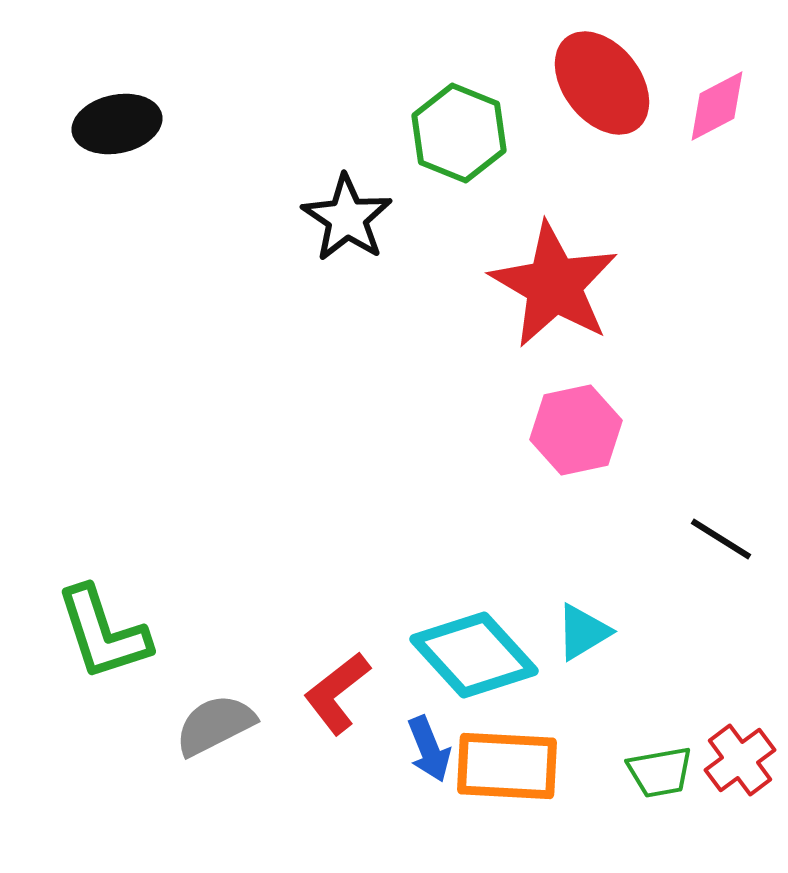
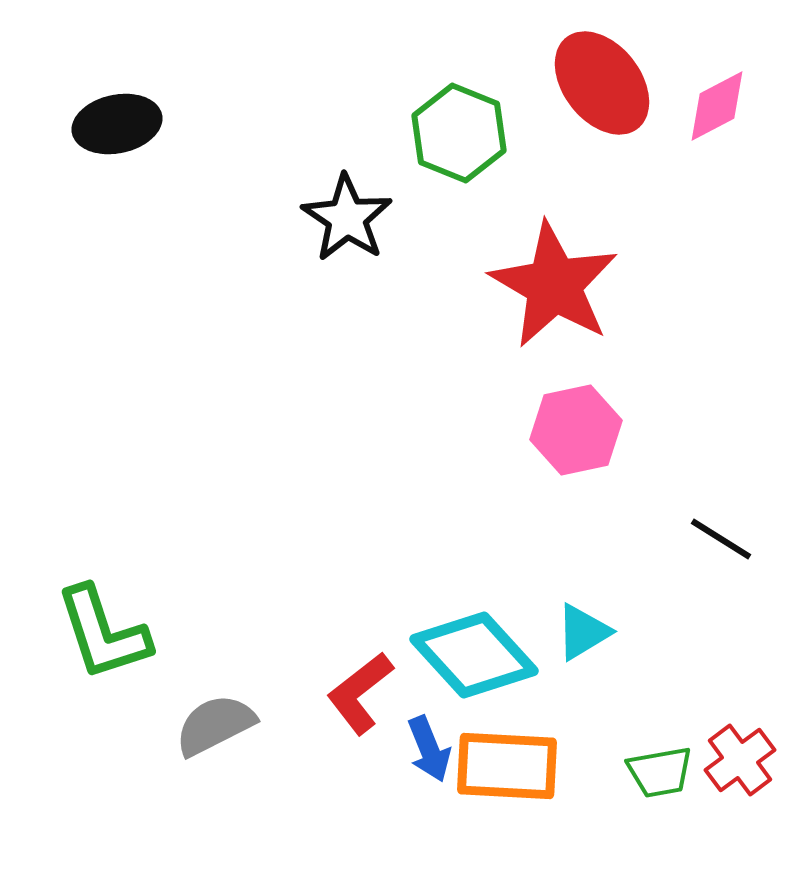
red L-shape: moved 23 px right
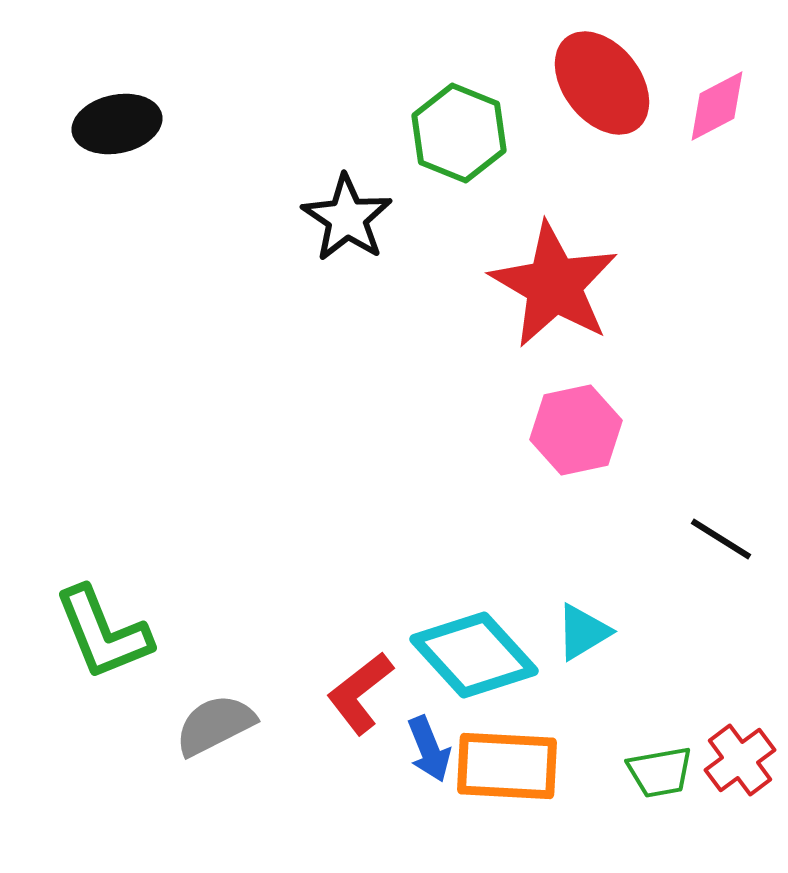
green L-shape: rotated 4 degrees counterclockwise
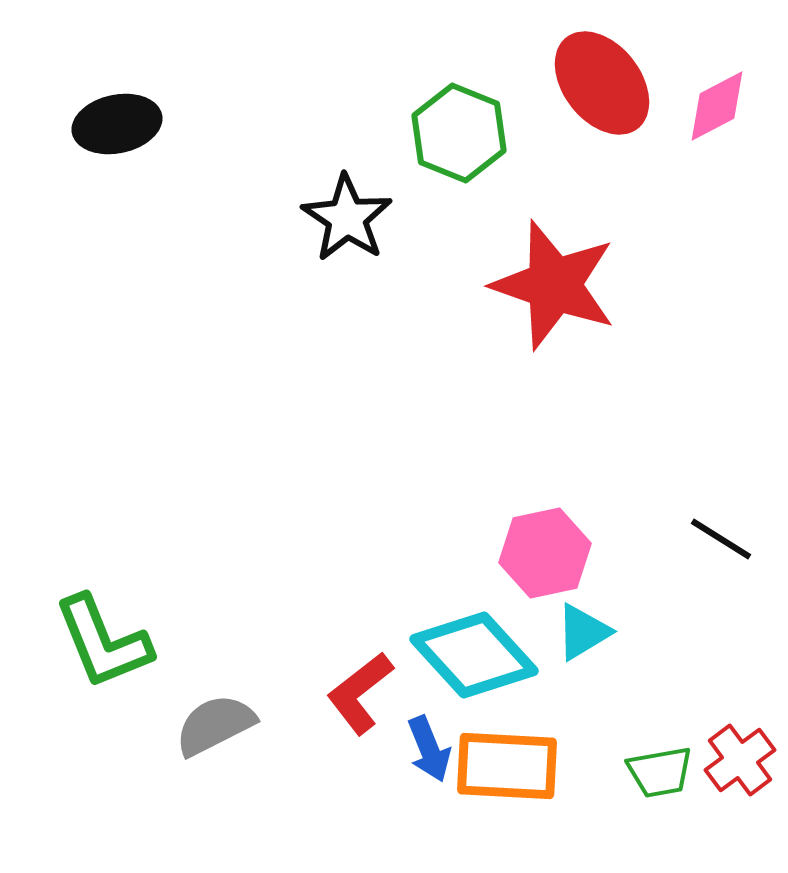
red star: rotated 11 degrees counterclockwise
pink hexagon: moved 31 px left, 123 px down
green L-shape: moved 9 px down
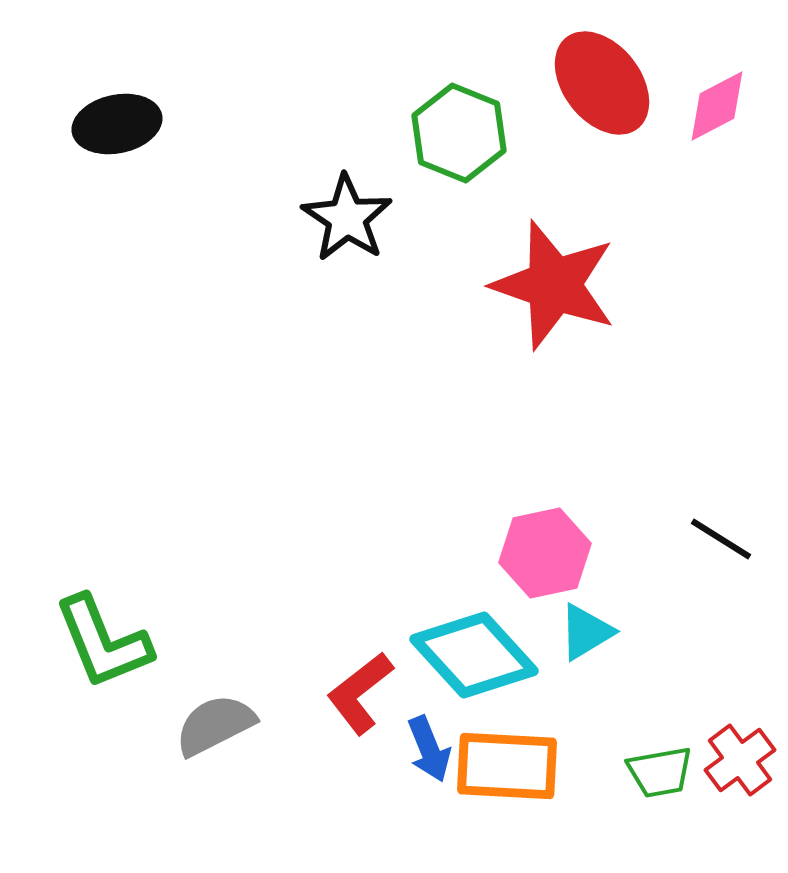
cyan triangle: moved 3 px right
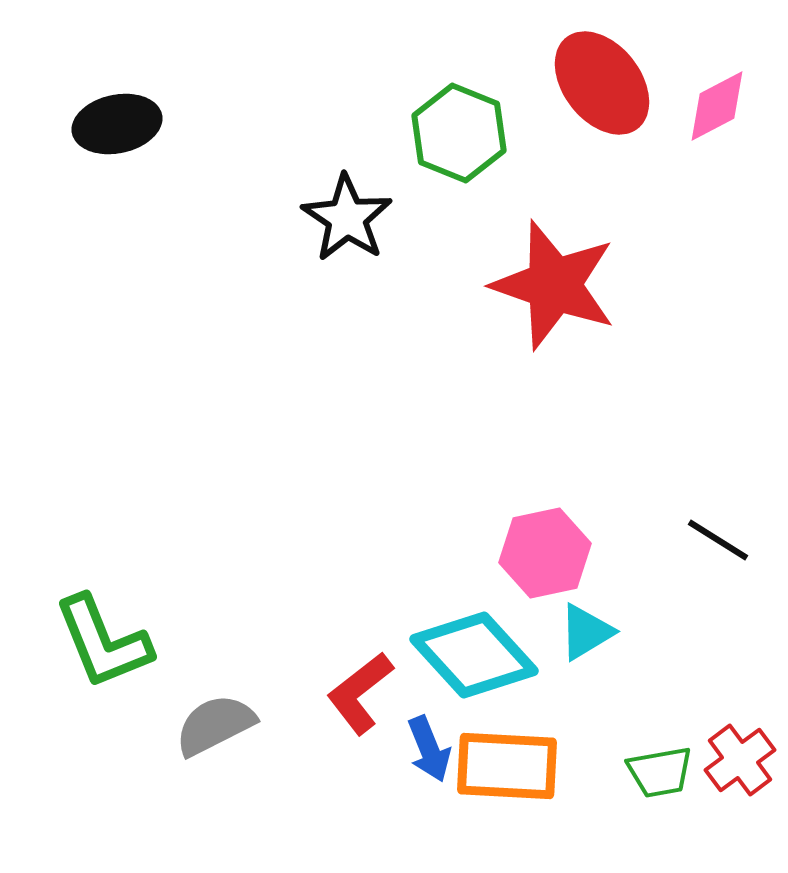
black line: moved 3 px left, 1 px down
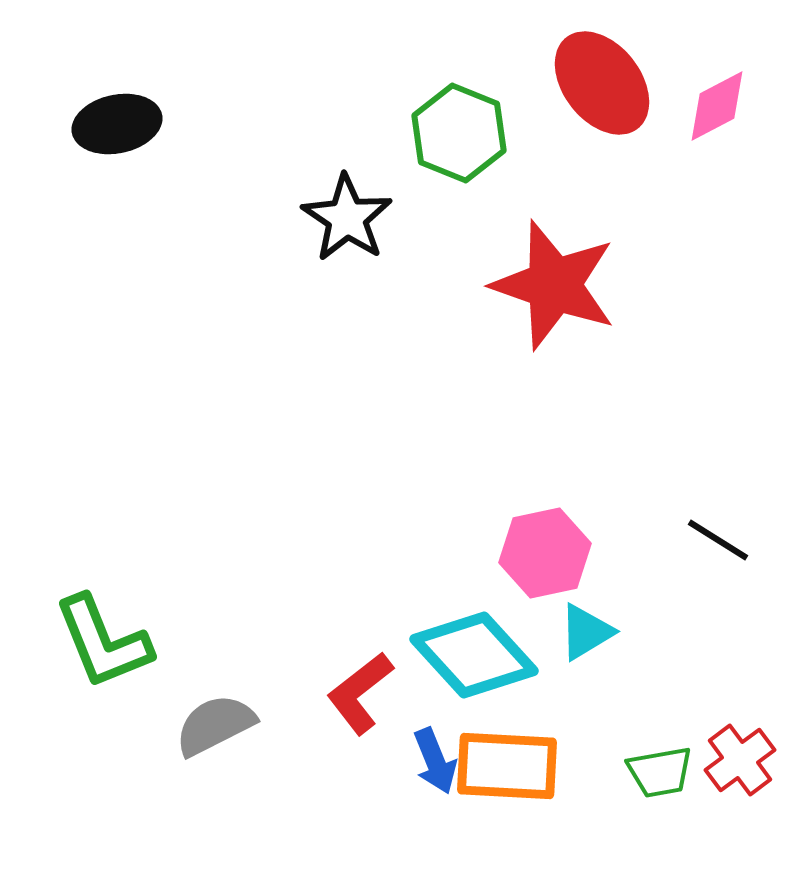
blue arrow: moved 6 px right, 12 px down
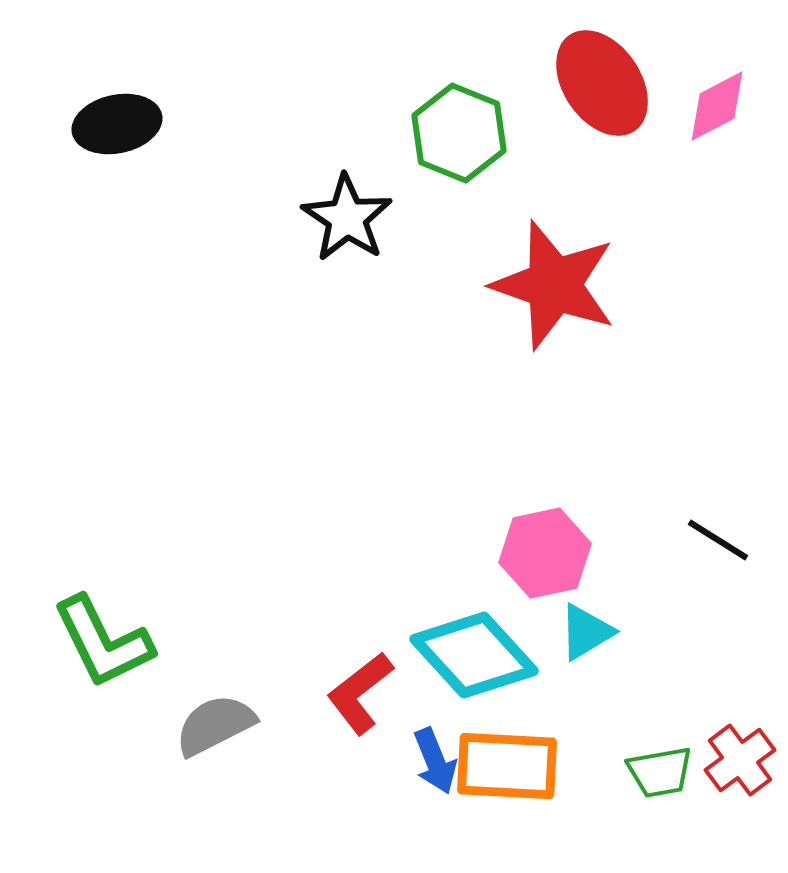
red ellipse: rotated 4 degrees clockwise
green L-shape: rotated 4 degrees counterclockwise
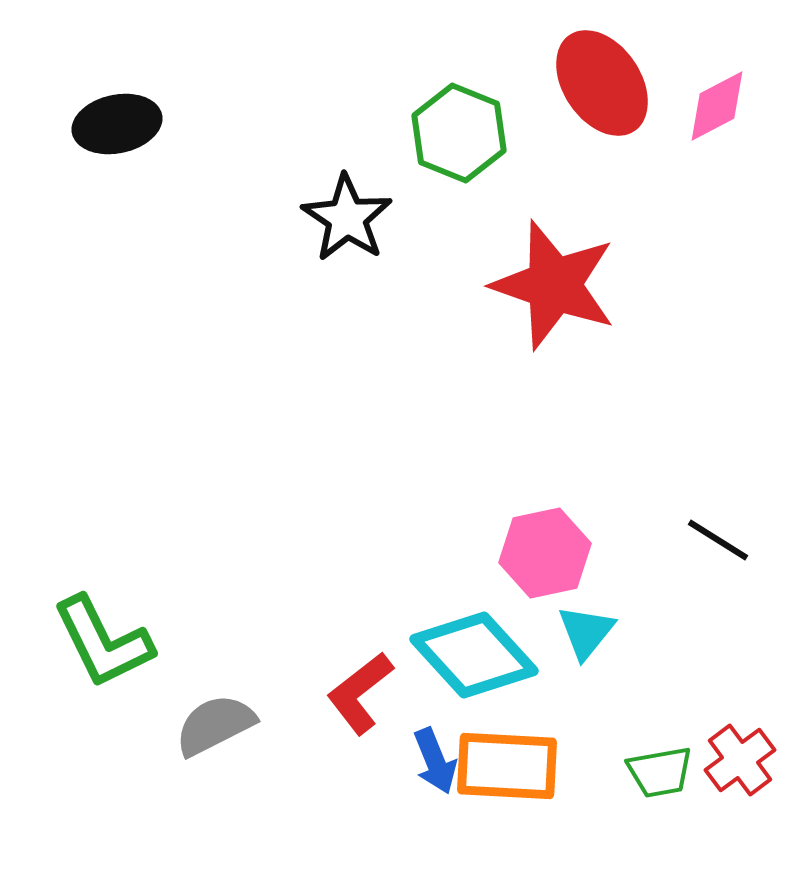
cyan triangle: rotated 20 degrees counterclockwise
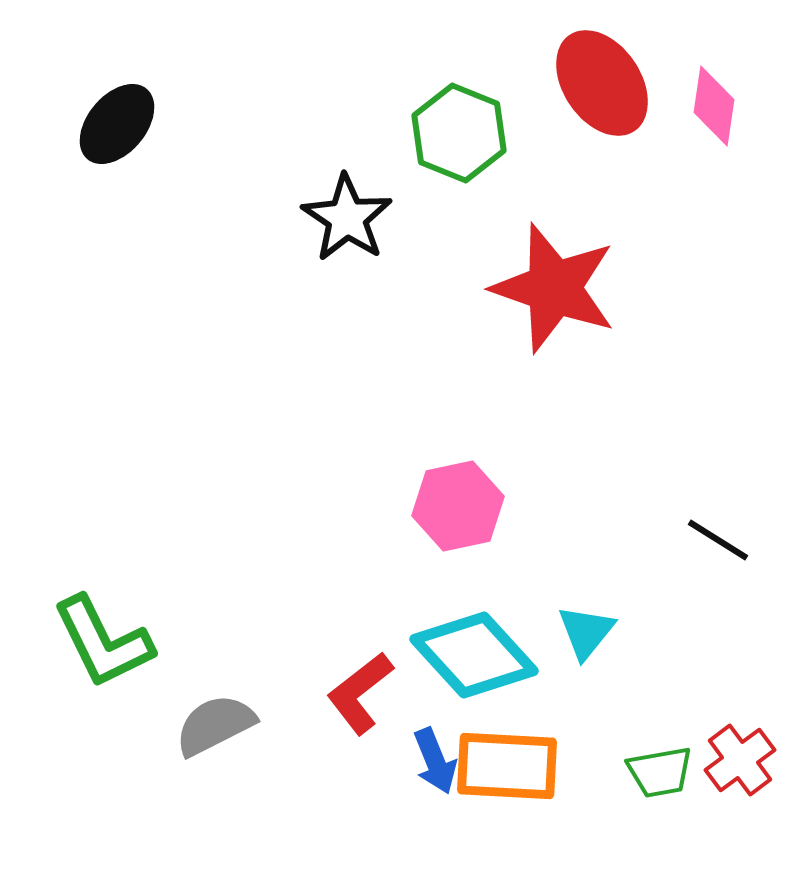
pink diamond: moved 3 px left; rotated 54 degrees counterclockwise
black ellipse: rotated 38 degrees counterclockwise
red star: moved 3 px down
pink hexagon: moved 87 px left, 47 px up
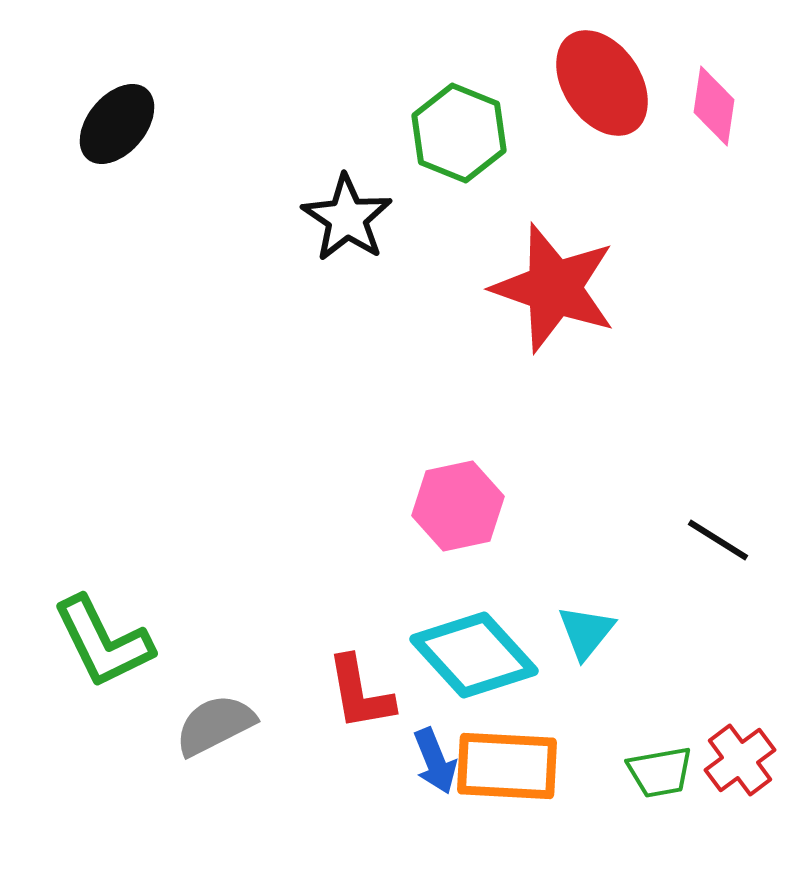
red L-shape: rotated 62 degrees counterclockwise
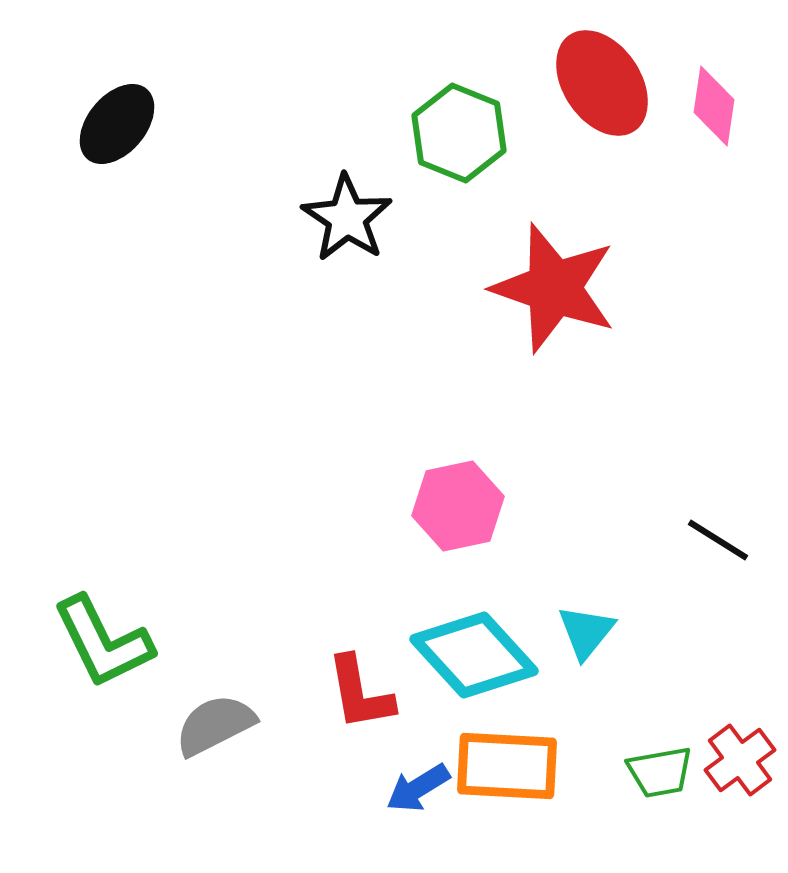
blue arrow: moved 17 px left, 27 px down; rotated 80 degrees clockwise
